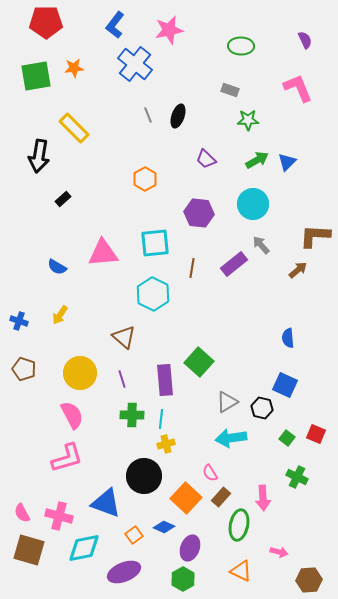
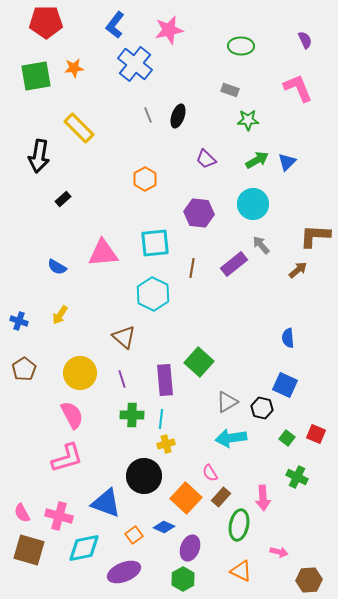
yellow rectangle at (74, 128): moved 5 px right
brown pentagon at (24, 369): rotated 20 degrees clockwise
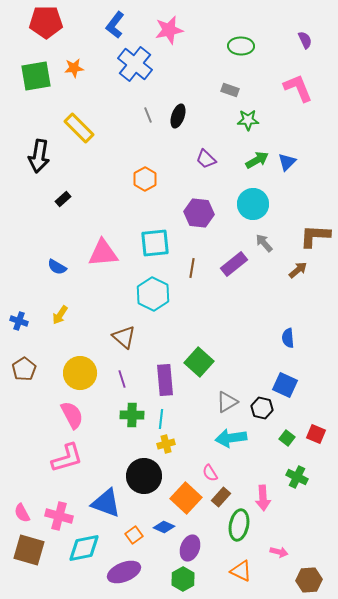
gray arrow at (261, 245): moved 3 px right, 2 px up
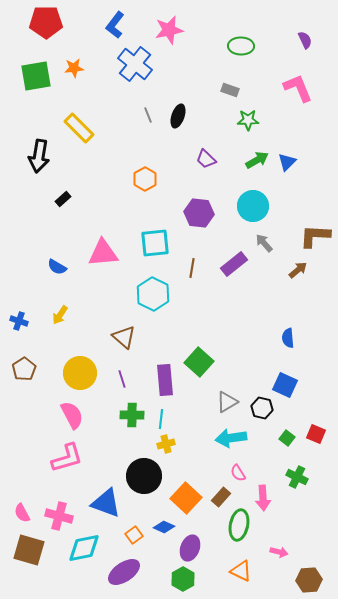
cyan circle at (253, 204): moved 2 px down
pink semicircle at (210, 473): moved 28 px right
purple ellipse at (124, 572): rotated 12 degrees counterclockwise
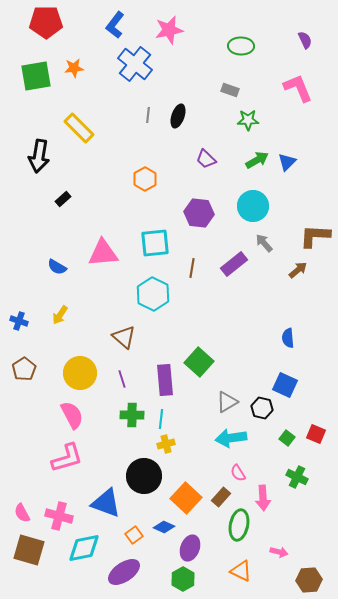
gray line at (148, 115): rotated 28 degrees clockwise
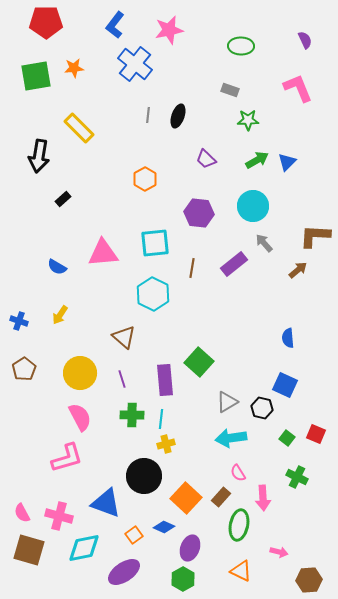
pink semicircle at (72, 415): moved 8 px right, 2 px down
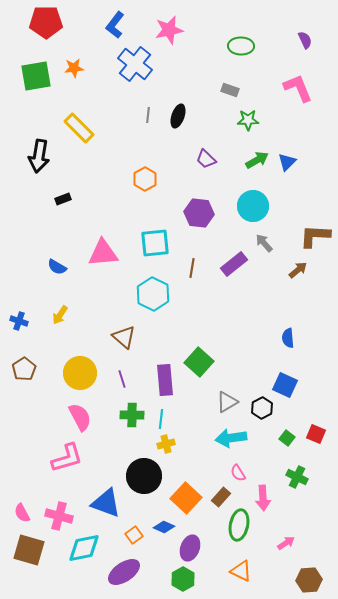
black rectangle at (63, 199): rotated 21 degrees clockwise
black hexagon at (262, 408): rotated 20 degrees clockwise
pink arrow at (279, 552): moved 7 px right, 9 px up; rotated 48 degrees counterclockwise
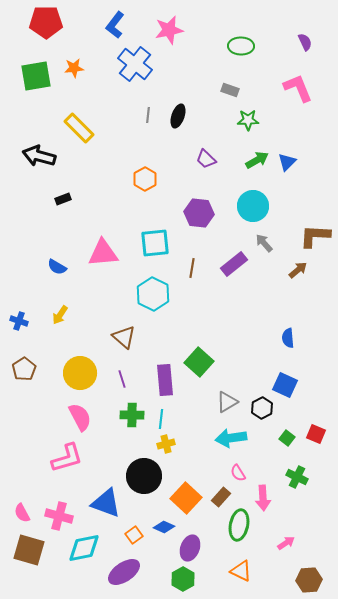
purple semicircle at (305, 40): moved 2 px down
black arrow at (39, 156): rotated 96 degrees clockwise
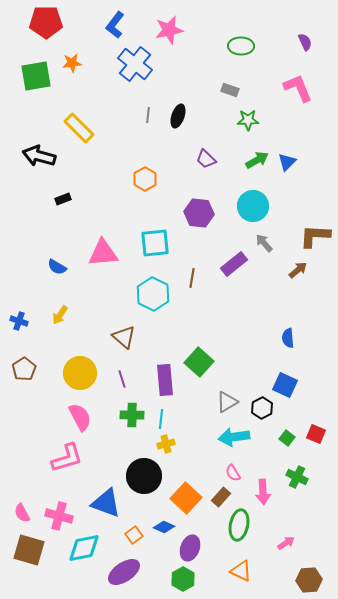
orange star at (74, 68): moved 2 px left, 5 px up
brown line at (192, 268): moved 10 px down
cyan arrow at (231, 438): moved 3 px right, 1 px up
pink semicircle at (238, 473): moved 5 px left
pink arrow at (263, 498): moved 6 px up
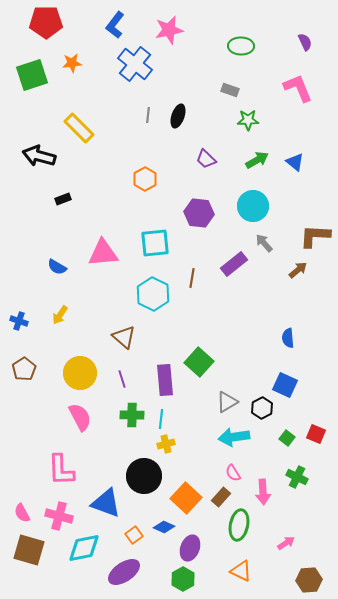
green square at (36, 76): moved 4 px left, 1 px up; rotated 8 degrees counterclockwise
blue triangle at (287, 162): moved 8 px right; rotated 36 degrees counterclockwise
pink L-shape at (67, 458): moved 6 px left, 12 px down; rotated 104 degrees clockwise
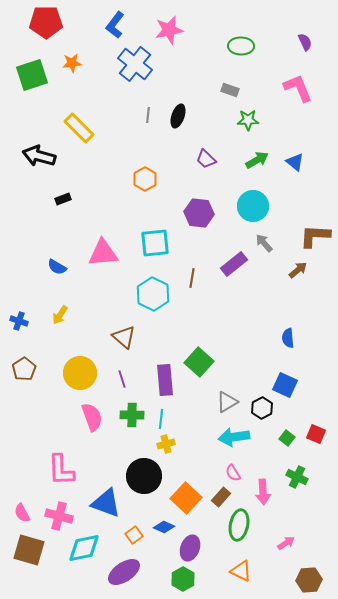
pink semicircle at (80, 417): moved 12 px right; rotated 8 degrees clockwise
